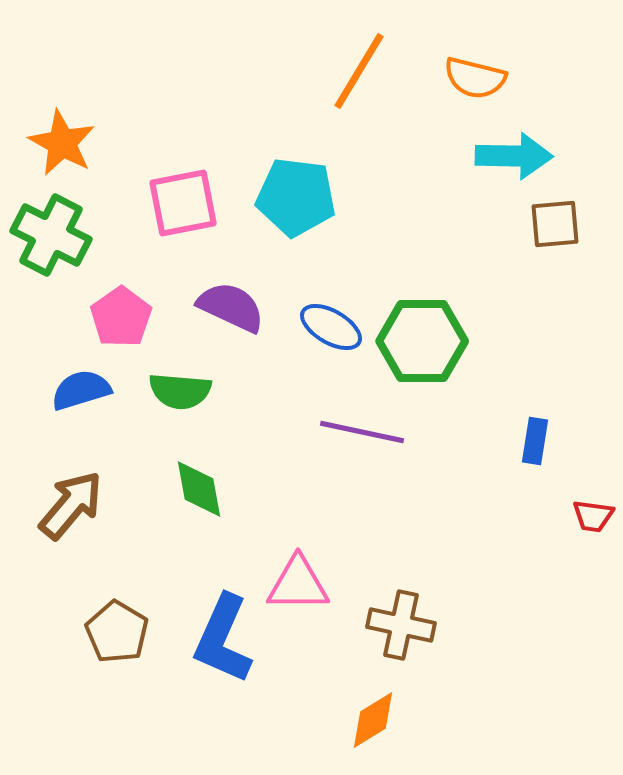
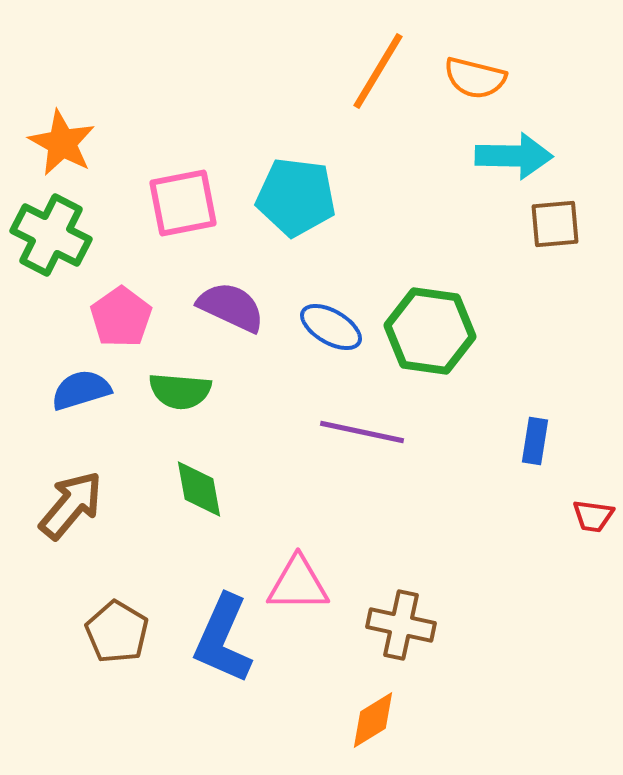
orange line: moved 19 px right
green hexagon: moved 8 px right, 10 px up; rotated 8 degrees clockwise
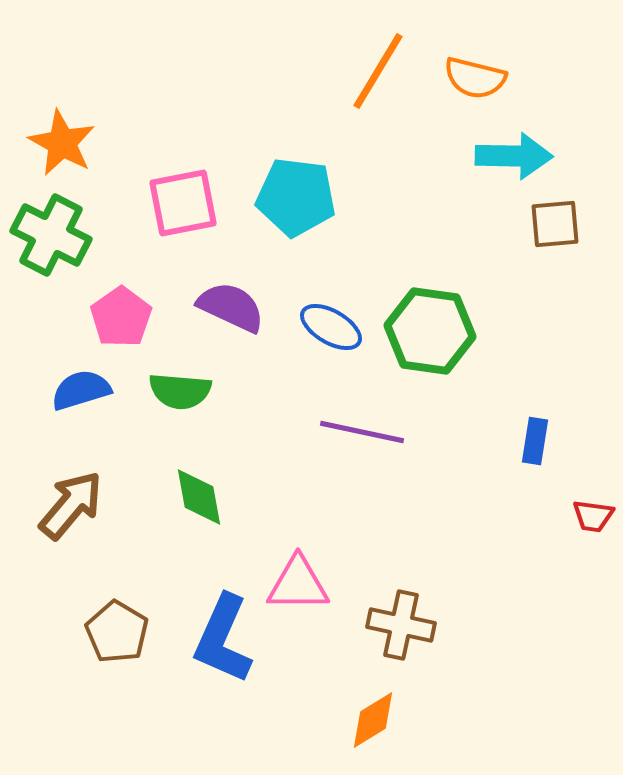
green diamond: moved 8 px down
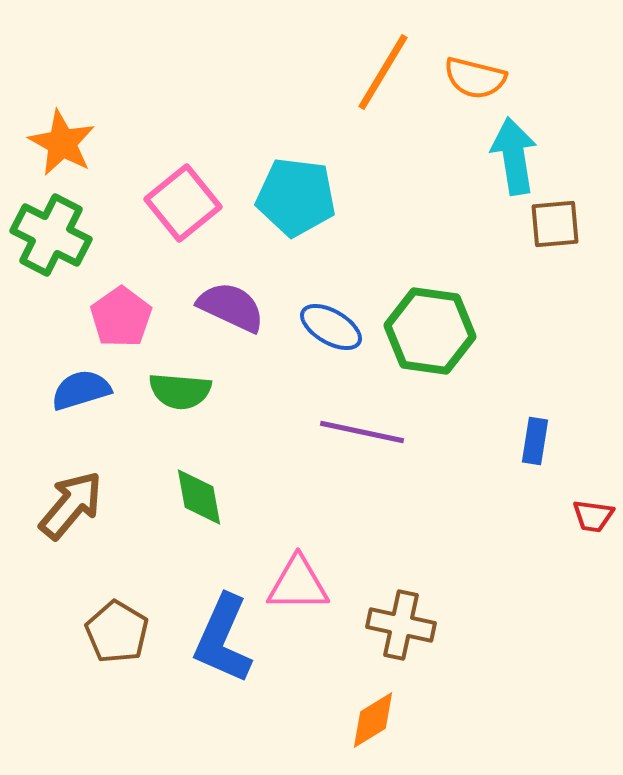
orange line: moved 5 px right, 1 px down
cyan arrow: rotated 100 degrees counterclockwise
pink square: rotated 28 degrees counterclockwise
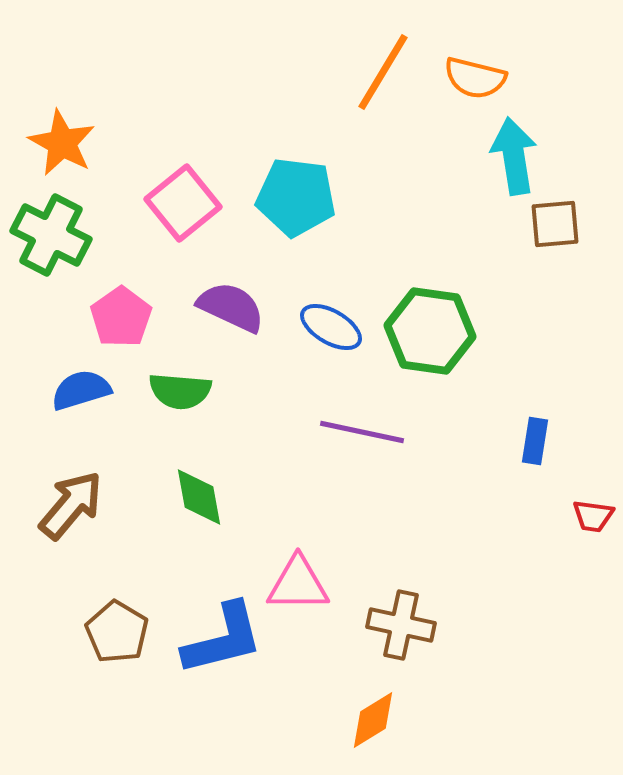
blue L-shape: rotated 128 degrees counterclockwise
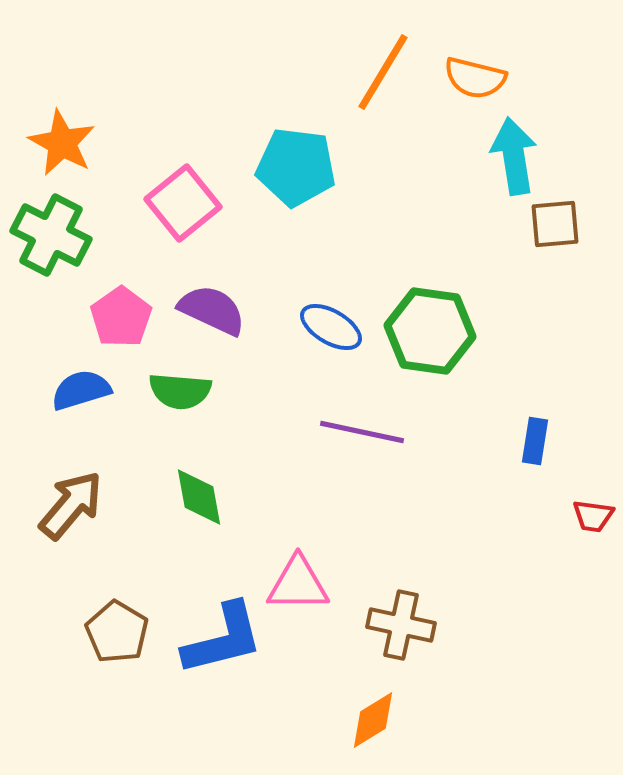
cyan pentagon: moved 30 px up
purple semicircle: moved 19 px left, 3 px down
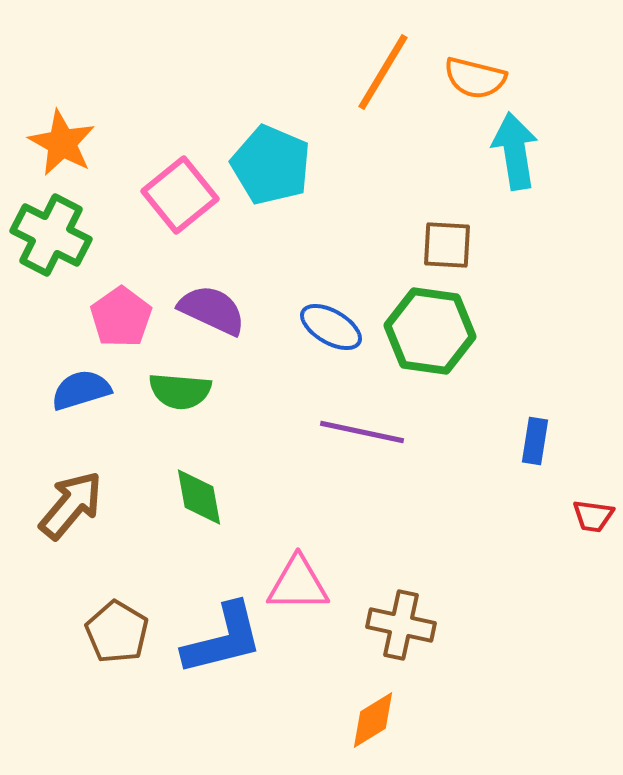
cyan arrow: moved 1 px right, 5 px up
cyan pentagon: moved 25 px left, 2 px up; rotated 16 degrees clockwise
pink square: moved 3 px left, 8 px up
brown square: moved 108 px left, 21 px down; rotated 8 degrees clockwise
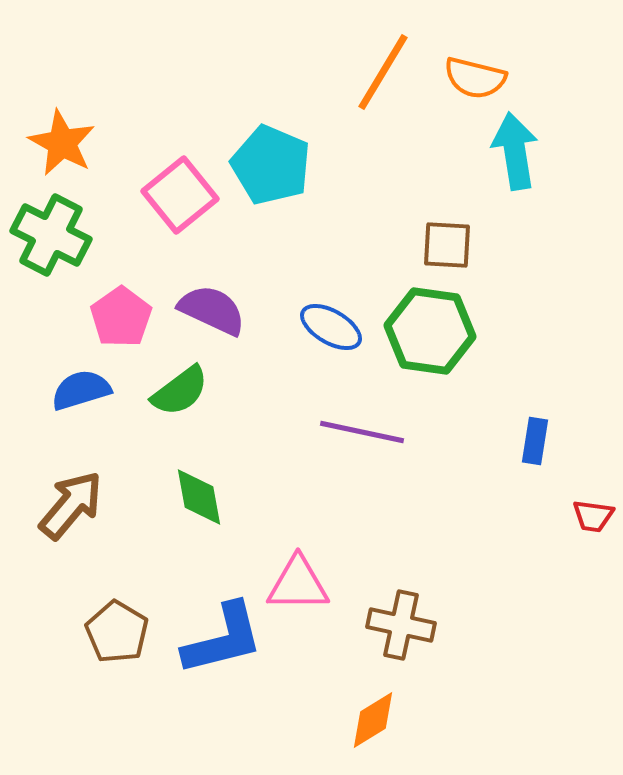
green semicircle: rotated 42 degrees counterclockwise
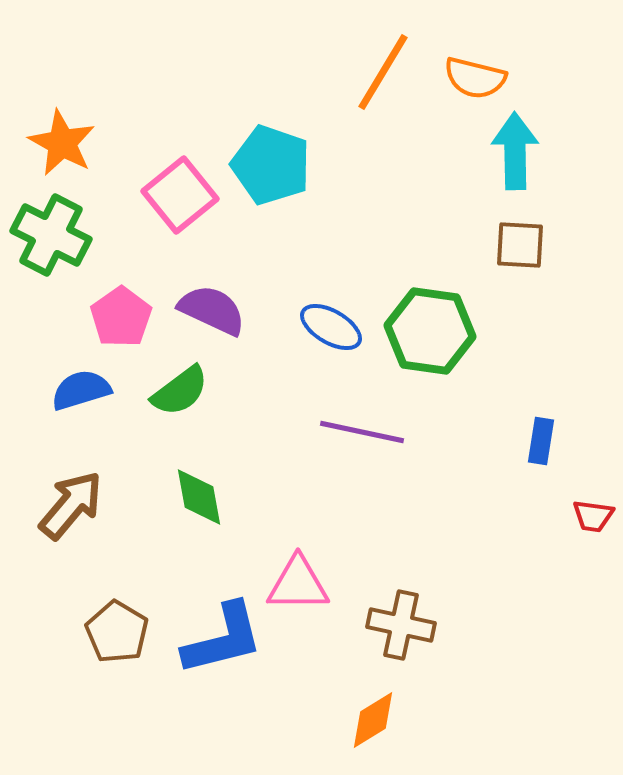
cyan arrow: rotated 8 degrees clockwise
cyan pentagon: rotated 4 degrees counterclockwise
brown square: moved 73 px right
blue rectangle: moved 6 px right
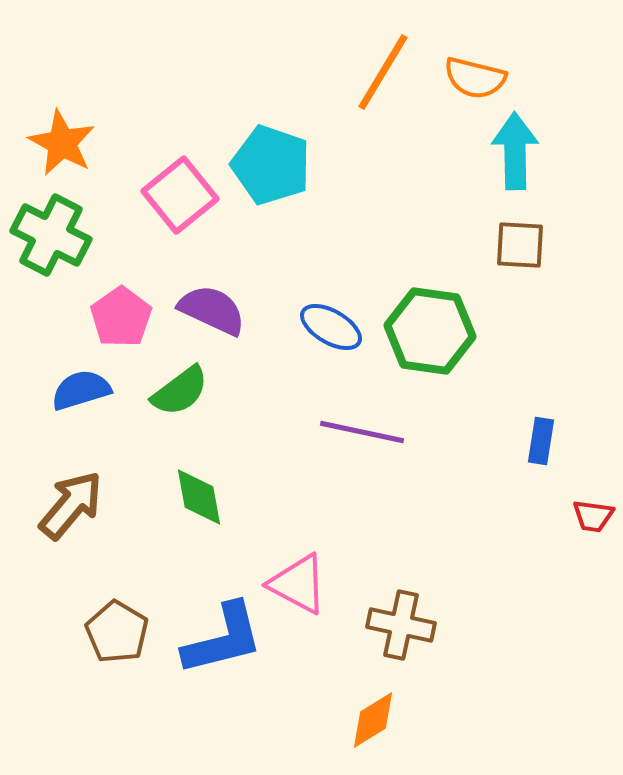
pink triangle: rotated 28 degrees clockwise
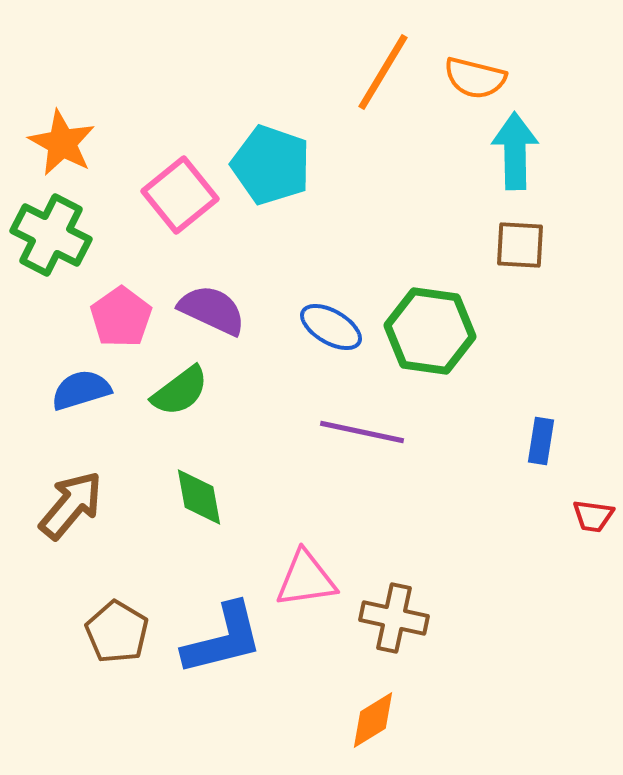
pink triangle: moved 8 px right, 5 px up; rotated 36 degrees counterclockwise
brown cross: moved 7 px left, 7 px up
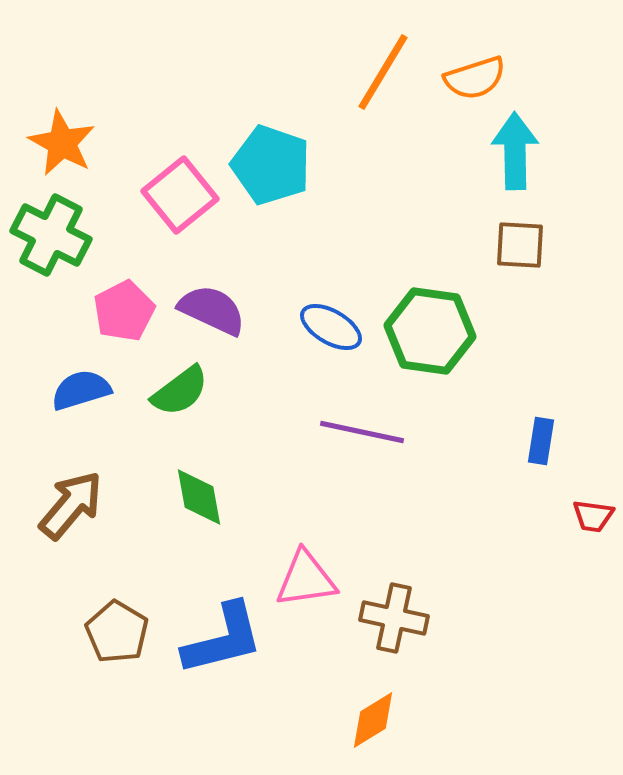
orange semicircle: rotated 32 degrees counterclockwise
pink pentagon: moved 3 px right, 6 px up; rotated 8 degrees clockwise
